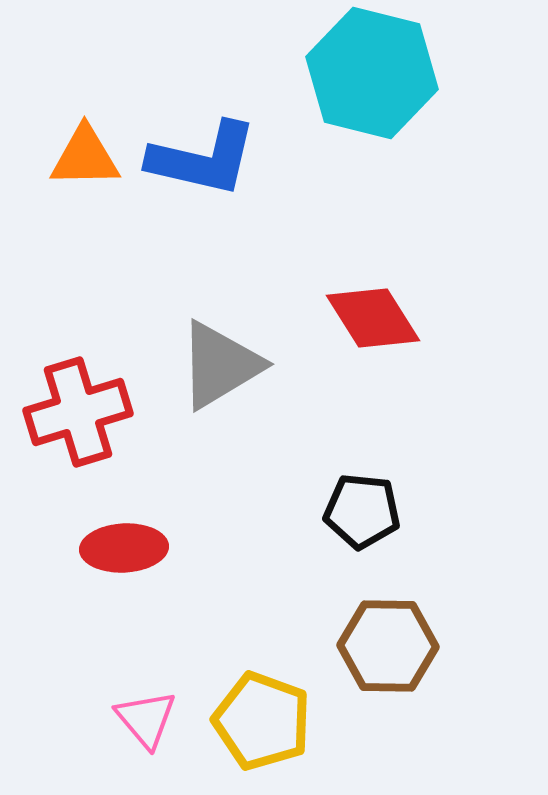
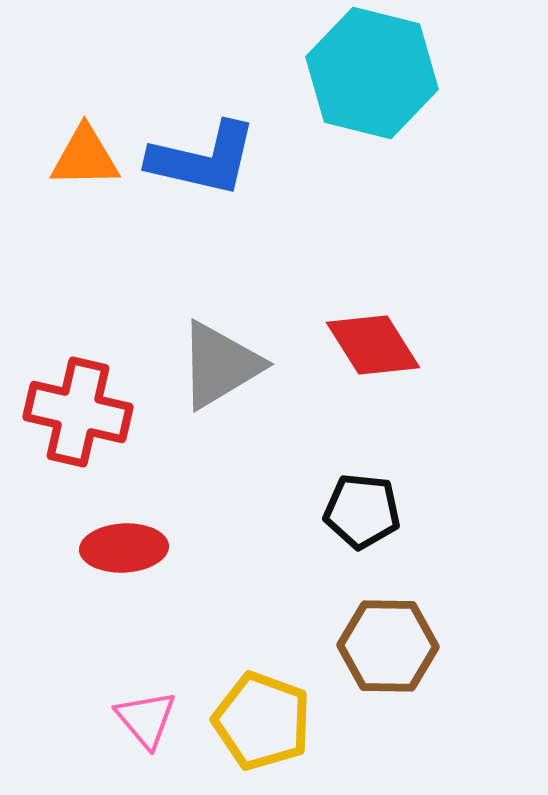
red diamond: moved 27 px down
red cross: rotated 30 degrees clockwise
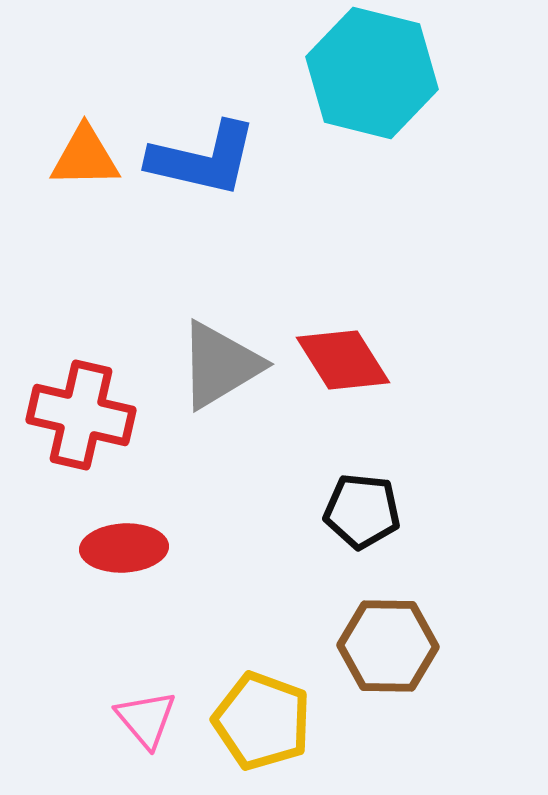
red diamond: moved 30 px left, 15 px down
red cross: moved 3 px right, 3 px down
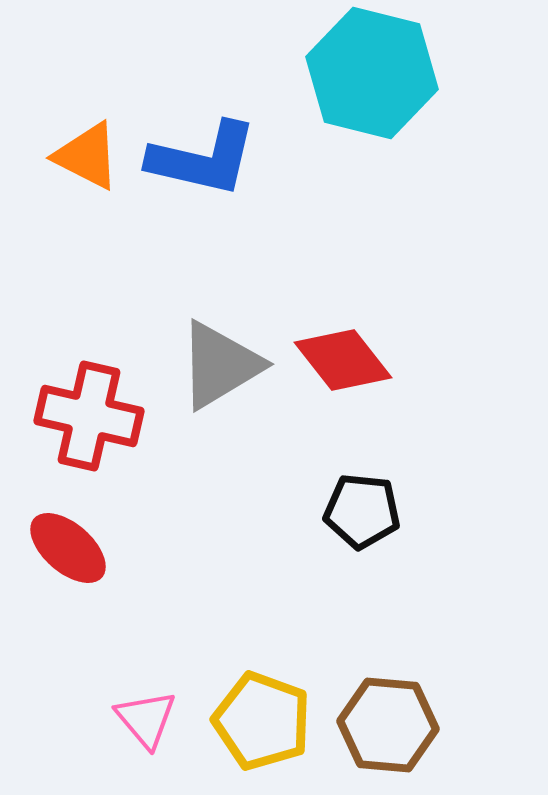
orange triangle: moved 2 px right, 1 px up; rotated 28 degrees clockwise
red diamond: rotated 6 degrees counterclockwise
red cross: moved 8 px right, 1 px down
red ellipse: moved 56 px left; rotated 44 degrees clockwise
brown hexagon: moved 79 px down; rotated 4 degrees clockwise
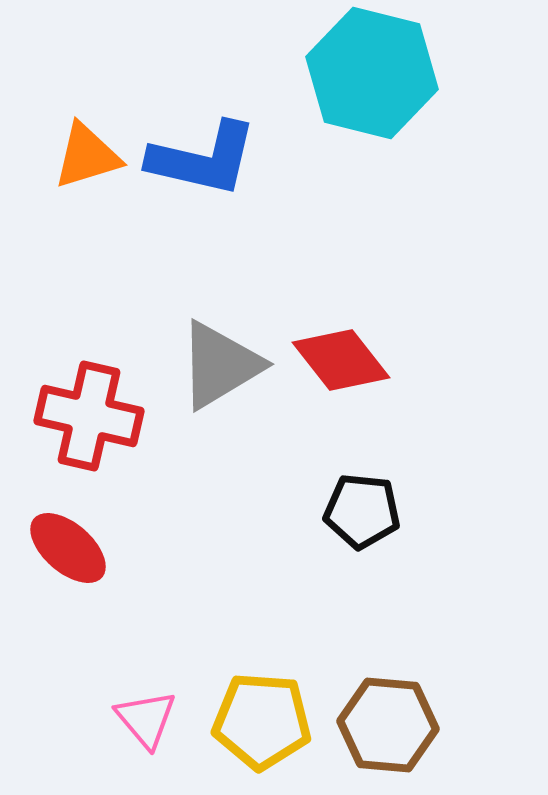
orange triangle: rotated 44 degrees counterclockwise
red diamond: moved 2 px left
yellow pentagon: rotated 16 degrees counterclockwise
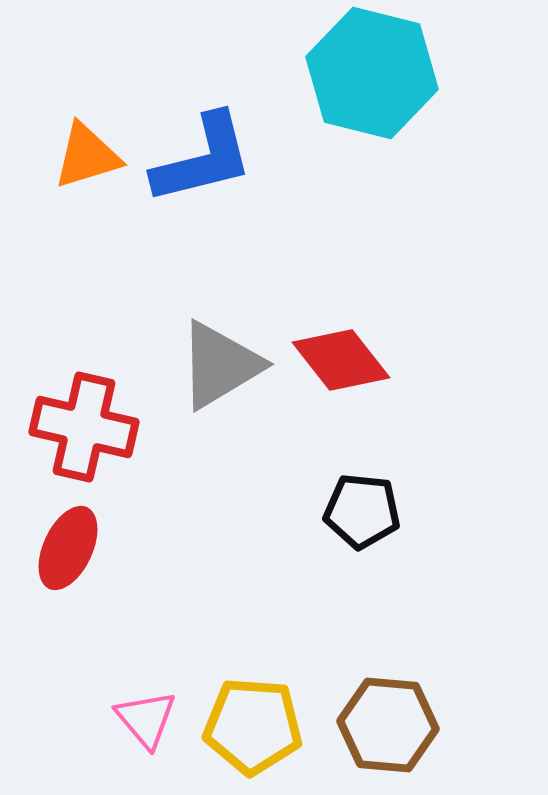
blue L-shape: rotated 27 degrees counterclockwise
red cross: moved 5 px left, 11 px down
red ellipse: rotated 74 degrees clockwise
yellow pentagon: moved 9 px left, 5 px down
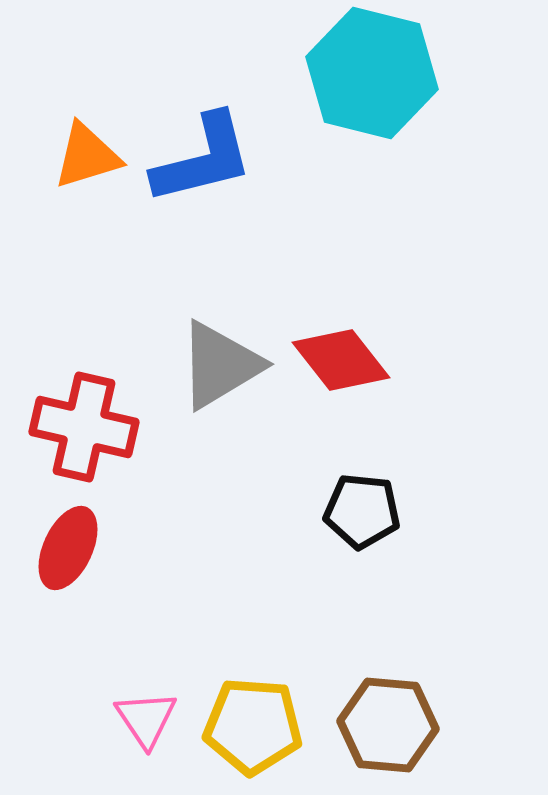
pink triangle: rotated 6 degrees clockwise
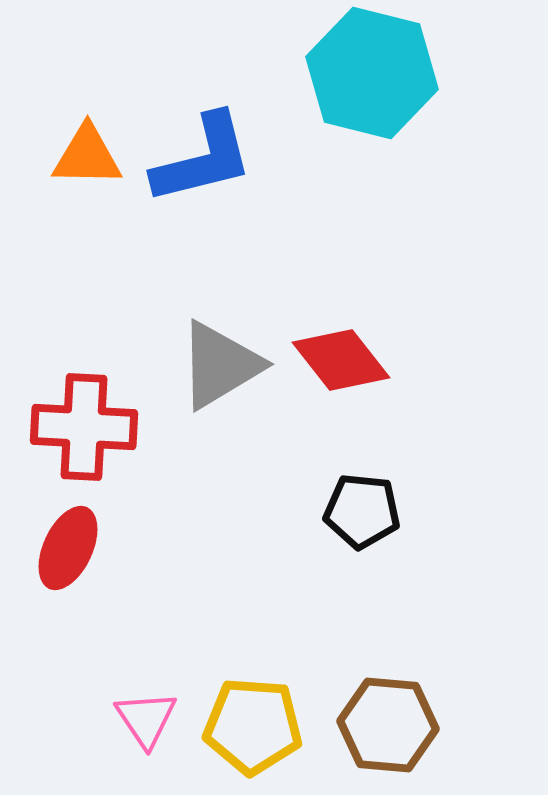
orange triangle: rotated 18 degrees clockwise
red cross: rotated 10 degrees counterclockwise
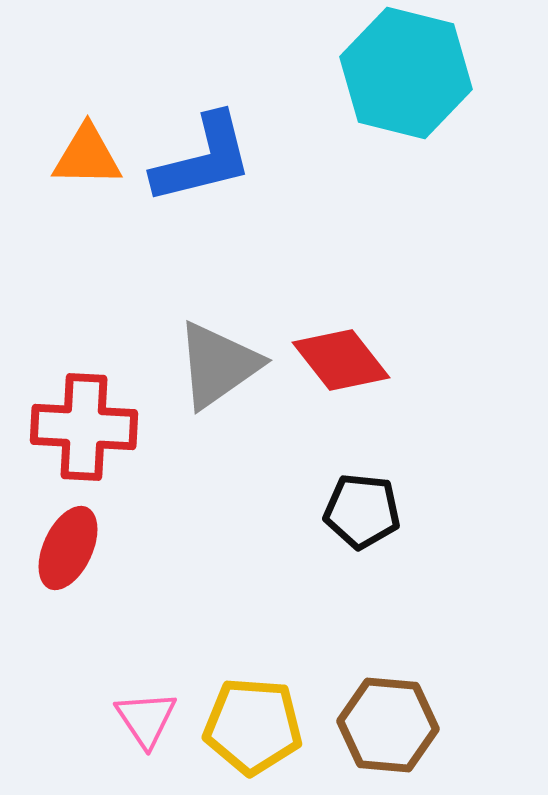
cyan hexagon: moved 34 px right
gray triangle: moved 2 px left; rotated 4 degrees counterclockwise
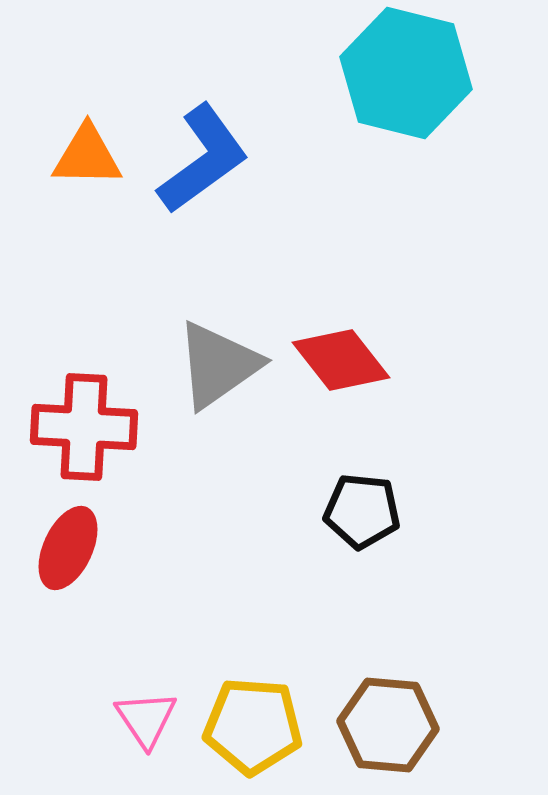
blue L-shape: rotated 22 degrees counterclockwise
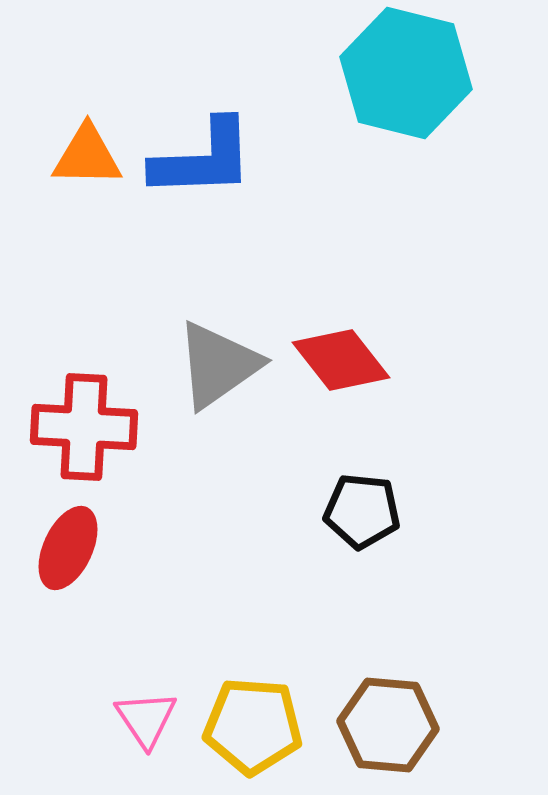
blue L-shape: rotated 34 degrees clockwise
